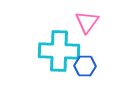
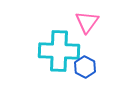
blue hexagon: moved 1 px down; rotated 25 degrees clockwise
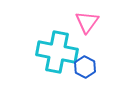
cyan cross: moved 2 px left, 1 px down; rotated 9 degrees clockwise
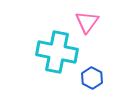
blue hexagon: moved 7 px right, 11 px down
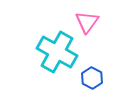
cyan cross: rotated 18 degrees clockwise
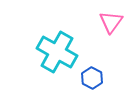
pink triangle: moved 24 px right
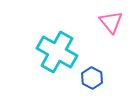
pink triangle: rotated 15 degrees counterclockwise
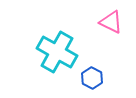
pink triangle: rotated 25 degrees counterclockwise
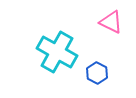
blue hexagon: moved 5 px right, 5 px up
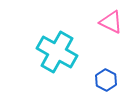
blue hexagon: moved 9 px right, 7 px down
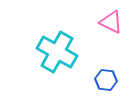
blue hexagon: rotated 20 degrees counterclockwise
